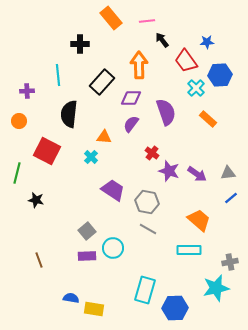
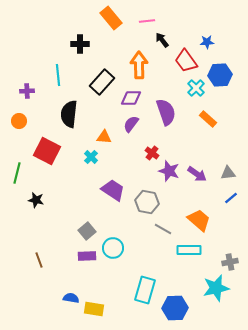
gray line at (148, 229): moved 15 px right
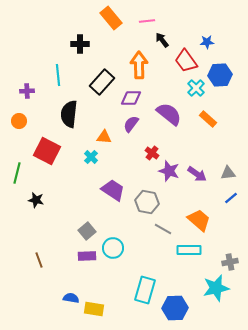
purple semicircle at (166, 112): moved 3 px right, 2 px down; rotated 32 degrees counterclockwise
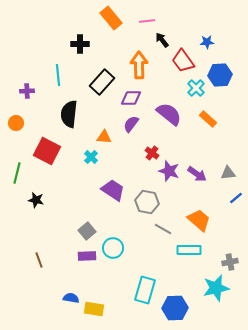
red trapezoid at (186, 61): moved 3 px left
orange circle at (19, 121): moved 3 px left, 2 px down
blue line at (231, 198): moved 5 px right
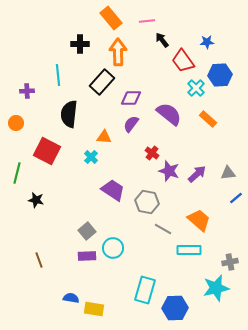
orange arrow at (139, 65): moved 21 px left, 13 px up
purple arrow at (197, 174): rotated 78 degrees counterclockwise
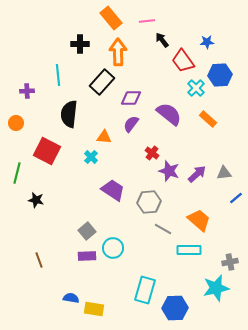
gray triangle at (228, 173): moved 4 px left
gray hexagon at (147, 202): moved 2 px right; rotated 15 degrees counterclockwise
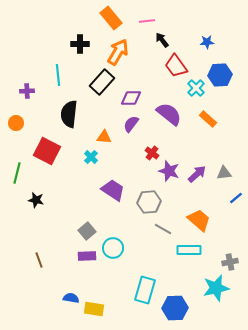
orange arrow at (118, 52): rotated 32 degrees clockwise
red trapezoid at (183, 61): moved 7 px left, 5 px down
